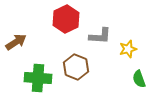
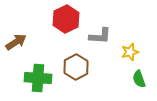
yellow star: moved 2 px right, 3 px down
brown hexagon: rotated 10 degrees clockwise
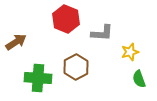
red hexagon: rotated 12 degrees counterclockwise
gray L-shape: moved 2 px right, 3 px up
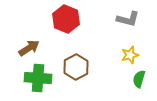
gray L-shape: moved 26 px right, 14 px up; rotated 10 degrees clockwise
brown arrow: moved 13 px right, 6 px down
yellow star: moved 3 px down
green semicircle: rotated 36 degrees clockwise
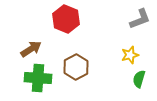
gray L-shape: moved 12 px right; rotated 35 degrees counterclockwise
brown arrow: moved 2 px right, 1 px down
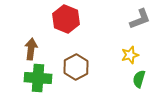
brown arrow: rotated 50 degrees counterclockwise
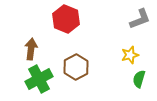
green cross: moved 1 px right, 1 px down; rotated 32 degrees counterclockwise
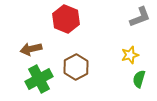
gray L-shape: moved 2 px up
brown arrow: rotated 110 degrees counterclockwise
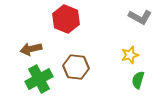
gray L-shape: rotated 50 degrees clockwise
brown hexagon: rotated 25 degrees counterclockwise
green semicircle: moved 1 px left, 1 px down
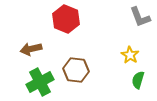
gray L-shape: rotated 40 degrees clockwise
yellow star: rotated 24 degrees counterclockwise
brown hexagon: moved 3 px down
green cross: moved 1 px right, 3 px down
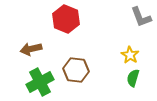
gray L-shape: moved 1 px right
green semicircle: moved 5 px left, 2 px up
